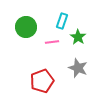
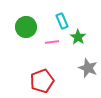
cyan rectangle: rotated 42 degrees counterclockwise
gray star: moved 10 px right
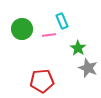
green circle: moved 4 px left, 2 px down
green star: moved 11 px down
pink line: moved 3 px left, 7 px up
red pentagon: rotated 15 degrees clockwise
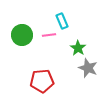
green circle: moved 6 px down
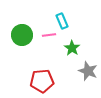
green star: moved 6 px left
gray star: moved 3 px down
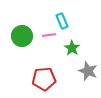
green circle: moved 1 px down
red pentagon: moved 2 px right, 2 px up
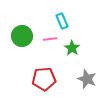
pink line: moved 1 px right, 4 px down
gray star: moved 1 px left, 8 px down
